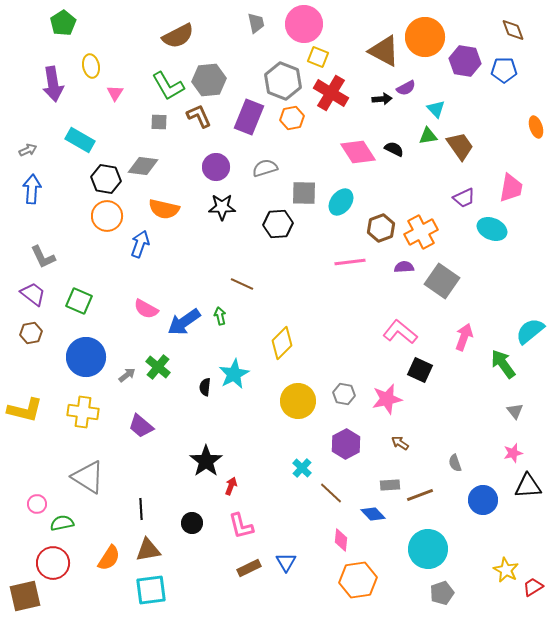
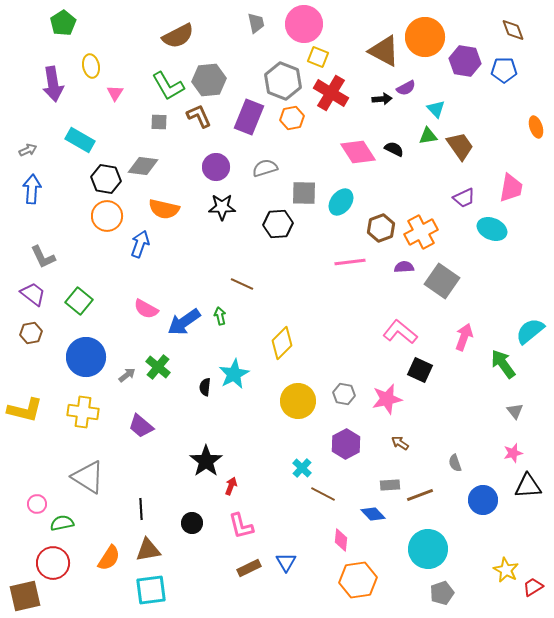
green square at (79, 301): rotated 16 degrees clockwise
brown line at (331, 493): moved 8 px left, 1 px down; rotated 15 degrees counterclockwise
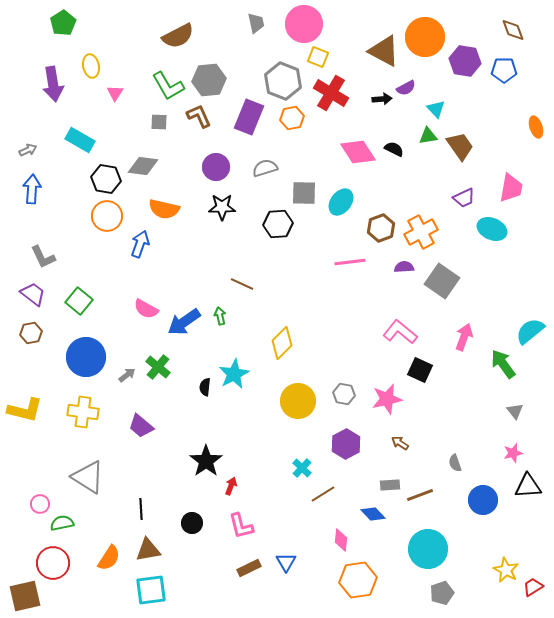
brown line at (323, 494): rotated 60 degrees counterclockwise
pink circle at (37, 504): moved 3 px right
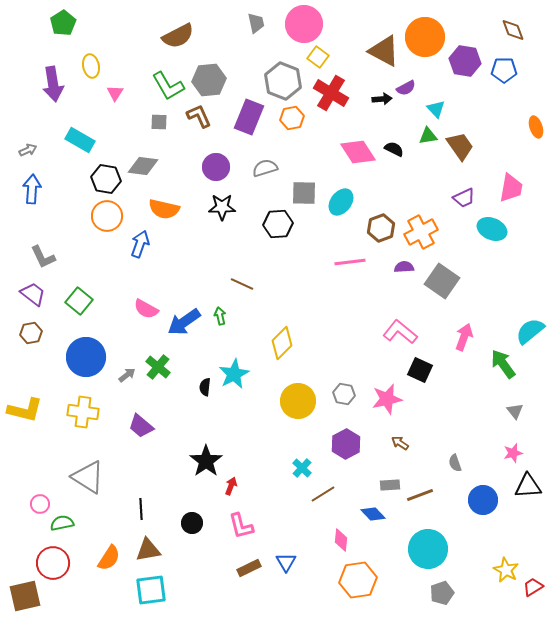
yellow square at (318, 57): rotated 15 degrees clockwise
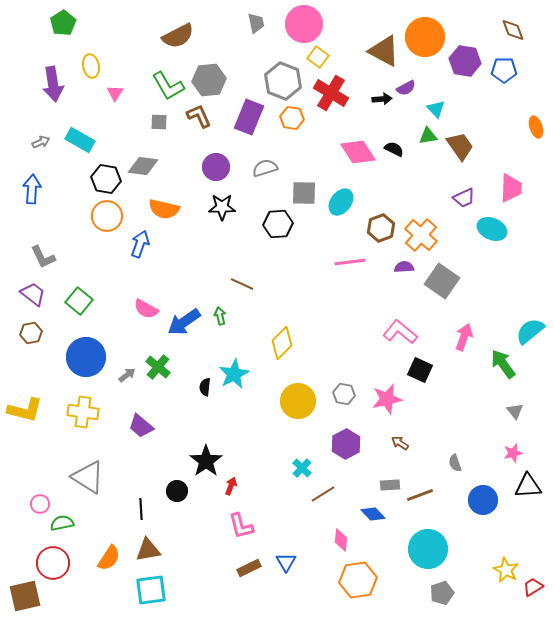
orange hexagon at (292, 118): rotated 20 degrees clockwise
gray arrow at (28, 150): moved 13 px right, 8 px up
pink trapezoid at (511, 188): rotated 8 degrees counterclockwise
orange cross at (421, 232): moved 3 px down; rotated 20 degrees counterclockwise
black circle at (192, 523): moved 15 px left, 32 px up
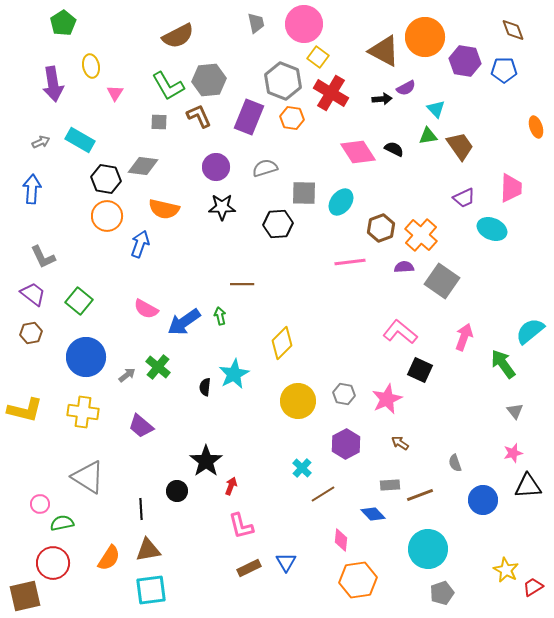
brown line at (242, 284): rotated 25 degrees counterclockwise
pink star at (387, 399): rotated 12 degrees counterclockwise
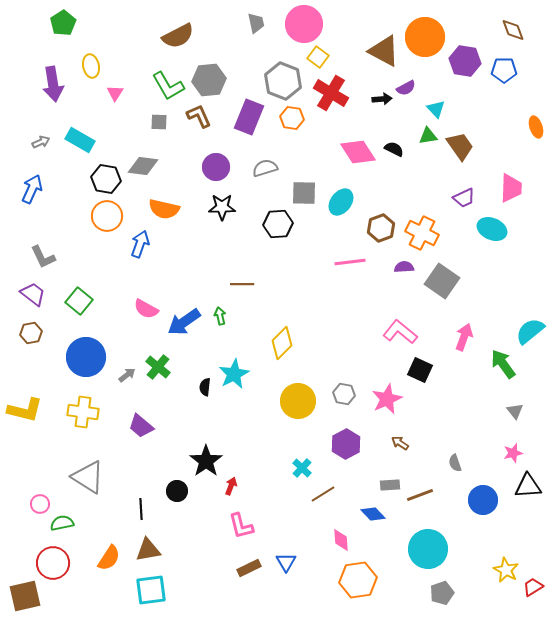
blue arrow at (32, 189): rotated 20 degrees clockwise
orange cross at (421, 235): moved 1 px right, 2 px up; rotated 16 degrees counterclockwise
pink diamond at (341, 540): rotated 10 degrees counterclockwise
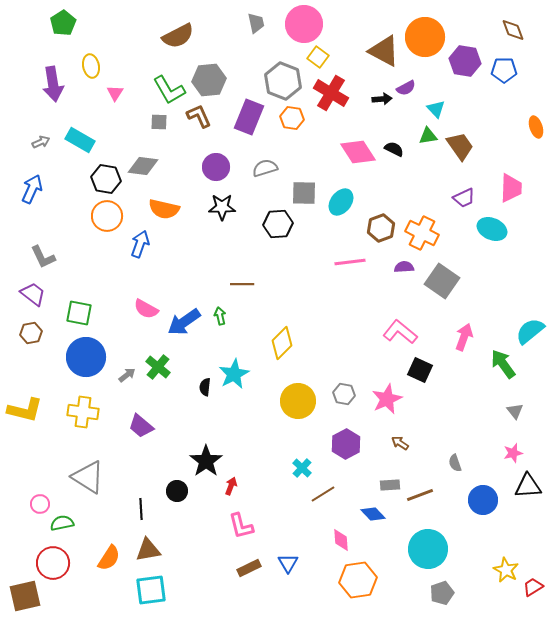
green L-shape at (168, 86): moved 1 px right, 4 px down
green square at (79, 301): moved 12 px down; rotated 28 degrees counterclockwise
blue triangle at (286, 562): moved 2 px right, 1 px down
